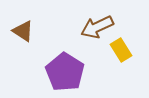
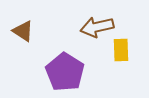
brown arrow: rotated 12 degrees clockwise
yellow rectangle: rotated 30 degrees clockwise
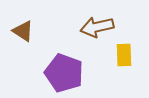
yellow rectangle: moved 3 px right, 5 px down
purple pentagon: moved 1 px left, 1 px down; rotated 12 degrees counterclockwise
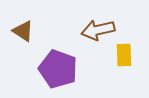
brown arrow: moved 1 px right, 3 px down
purple pentagon: moved 6 px left, 4 px up
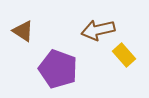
yellow rectangle: rotated 40 degrees counterclockwise
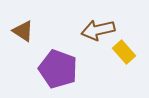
yellow rectangle: moved 3 px up
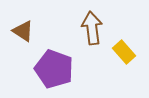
brown arrow: moved 6 px left, 2 px up; rotated 96 degrees clockwise
purple pentagon: moved 4 px left
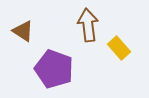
brown arrow: moved 4 px left, 3 px up
yellow rectangle: moved 5 px left, 4 px up
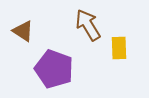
brown arrow: rotated 24 degrees counterclockwise
yellow rectangle: rotated 40 degrees clockwise
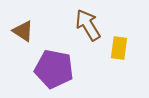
yellow rectangle: rotated 10 degrees clockwise
purple pentagon: rotated 9 degrees counterclockwise
